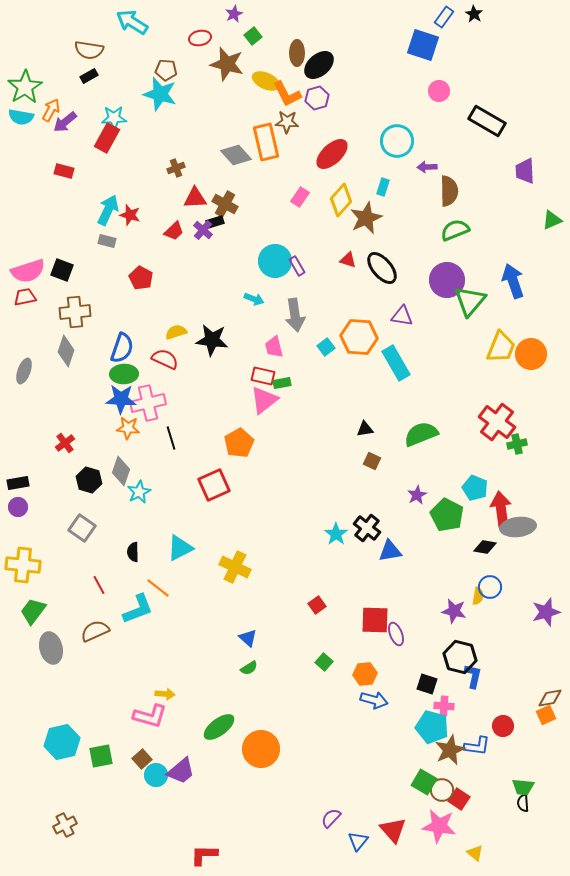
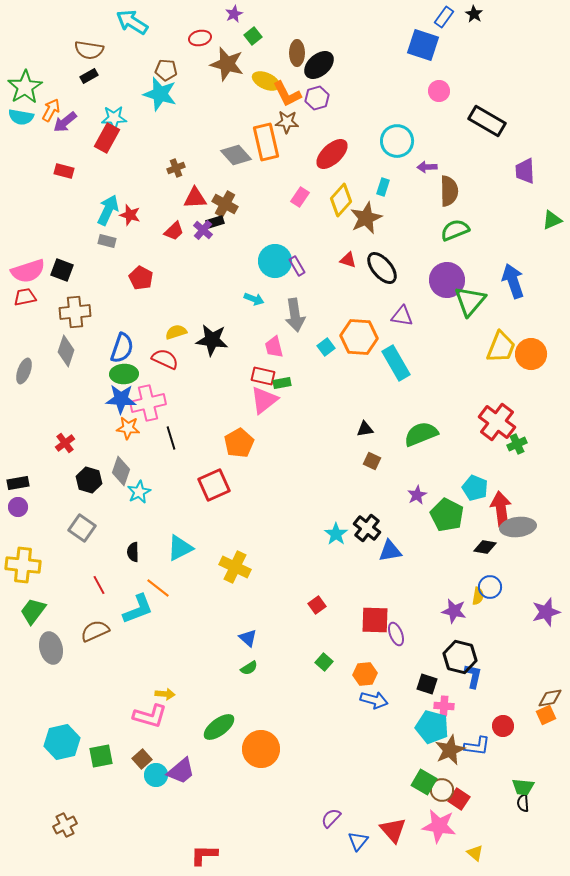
green cross at (517, 444): rotated 12 degrees counterclockwise
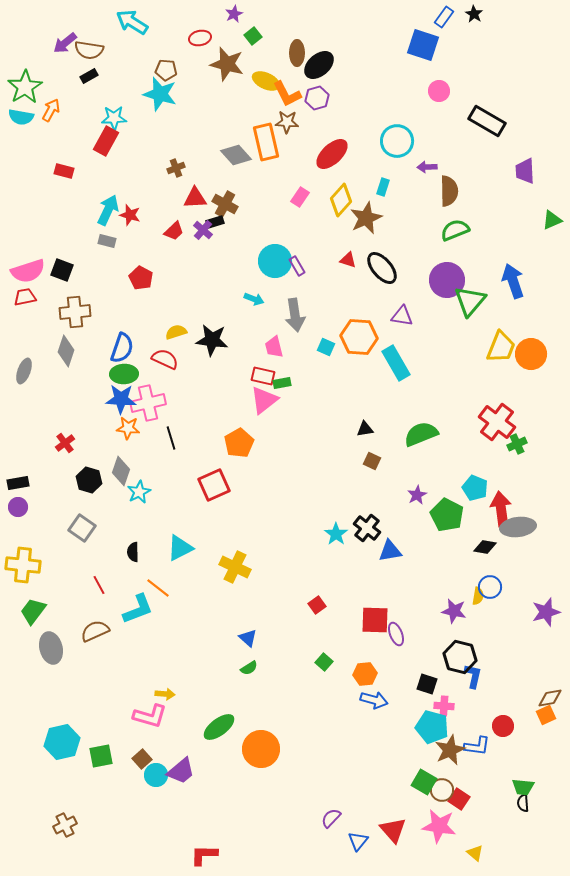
purple arrow at (65, 122): moved 79 px up
red rectangle at (107, 138): moved 1 px left, 3 px down
cyan square at (326, 347): rotated 30 degrees counterclockwise
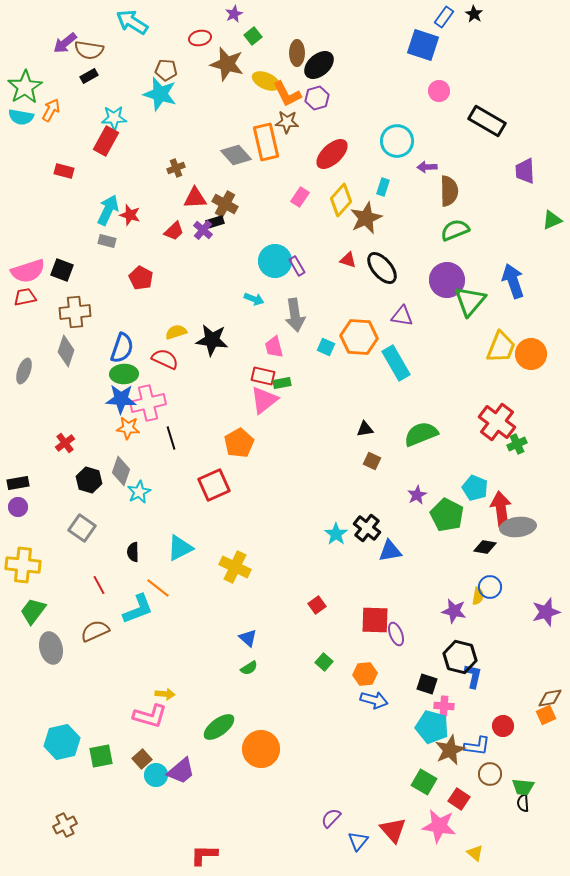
brown circle at (442, 790): moved 48 px right, 16 px up
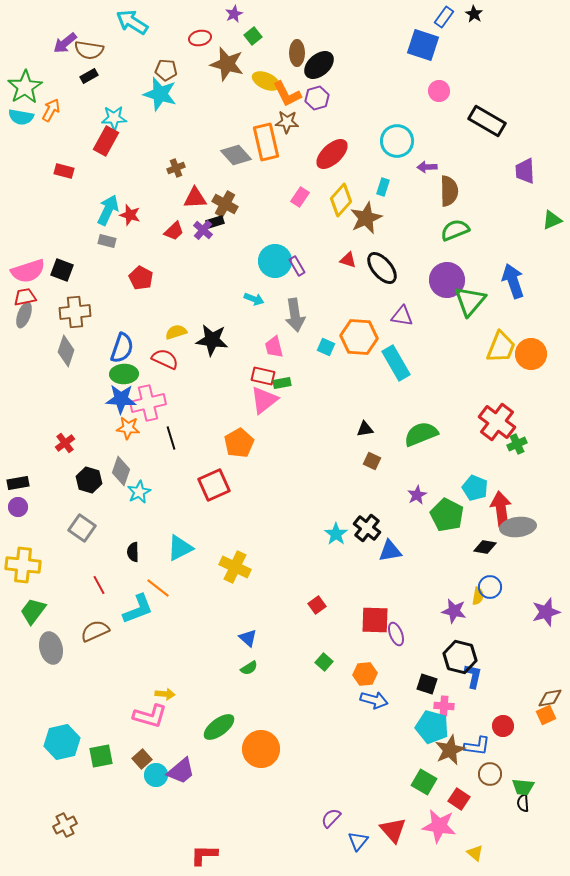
gray ellipse at (24, 371): moved 56 px up
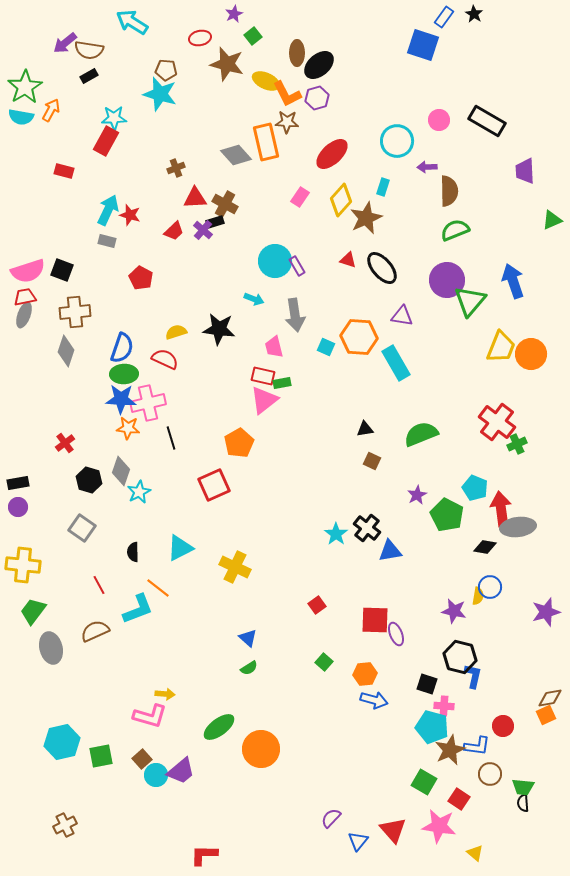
pink circle at (439, 91): moved 29 px down
black star at (212, 340): moved 7 px right, 11 px up
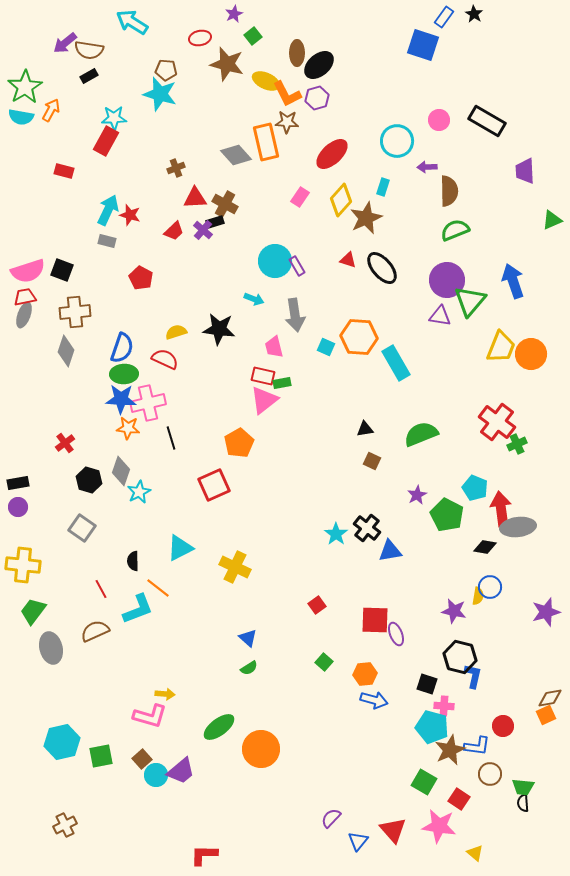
purple triangle at (402, 316): moved 38 px right
black semicircle at (133, 552): moved 9 px down
red line at (99, 585): moved 2 px right, 4 px down
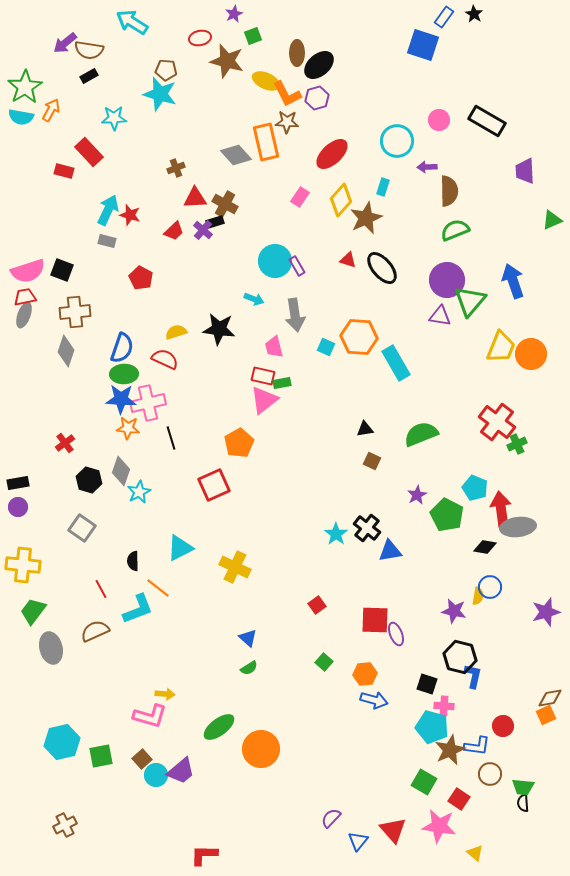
green square at (253, 36): rotated 18 degrees clockwise
brown star at (227, 64): moved 3 px up
red rectangle at (106, 141): moved 17 px left, 11 px down; rotated 72 degrees counterclockwise
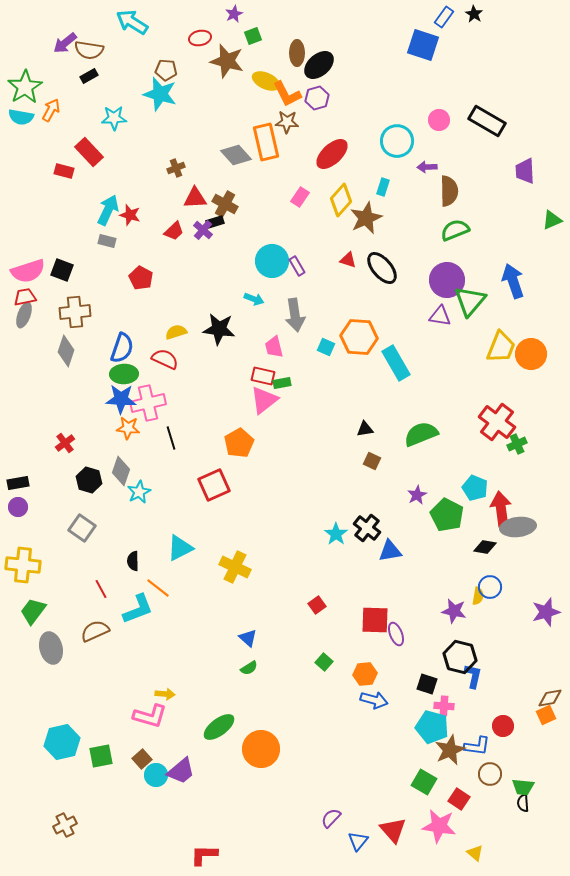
cyan circle at (275, 261): moved 3 px left
